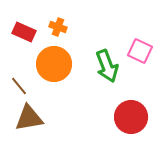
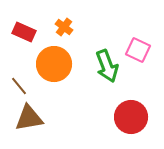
orange cross: moved 6 px right; rotated 18 degrees clockwise
pink square: moved 2 px left, 1 px up
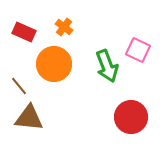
brown triangle: rotated 16 degrees clockwise
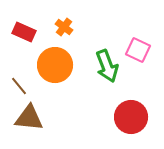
orange circle: moved 1 px right, 1 px down
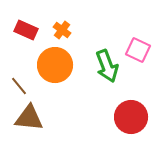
orange cross: moved 2 px left, 3 px down
red rectangle: moved 2 px right, 2 px up
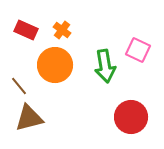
green arrow: moved 2 px left; rotated 12 degrees clockwise
brown triangle: rotated 20 degrees counterclockwise
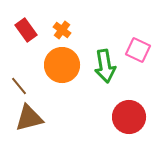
red rectangle: rotated 30 degrees clockwise
orange circle: moved 7 px right
red circle: moved 2 px left
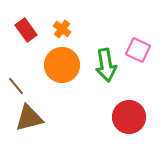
orange cross: moved 1 px up
green arrow: moved 1 px right, 1 px up
brown line: moved 3 px left
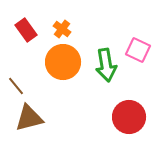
orange circle: moved 1 px right, 3 px up
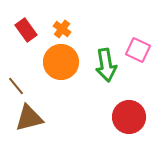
orange circle: moved 2 px left
